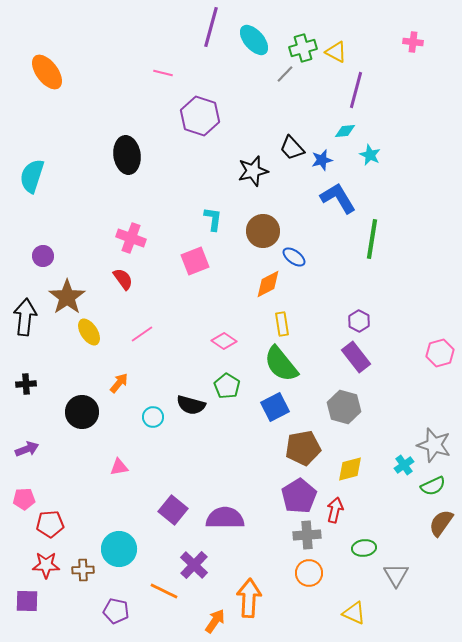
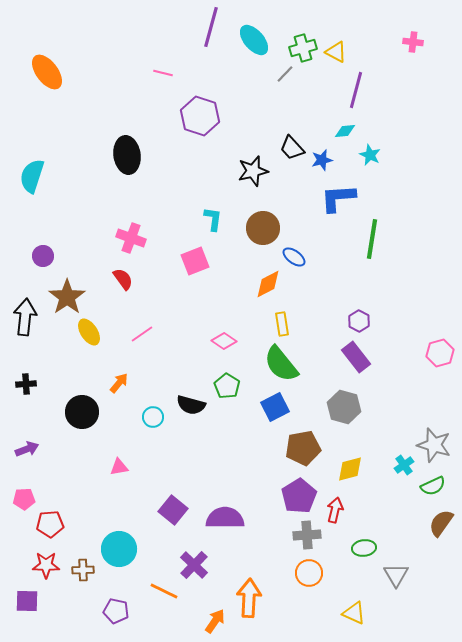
blue L-shape at (338, 198): rotated 63 degrees counterclockwise
brown circle at (263, 231): moved 3 px up
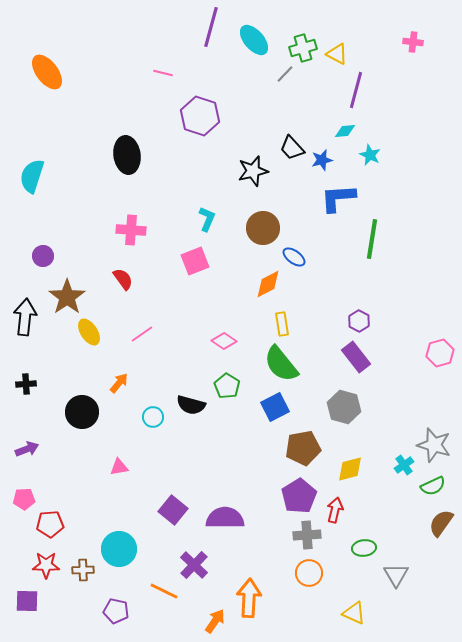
yellow triangle at (336, 52): moved 1 px right, 2 px down
cyan L-shape at (213, 219): moved 6 px left; rotated 15 degrees clockwise
pink cross at (131, 238): moved 8 px up; rotated 16 degrees counterclockwise
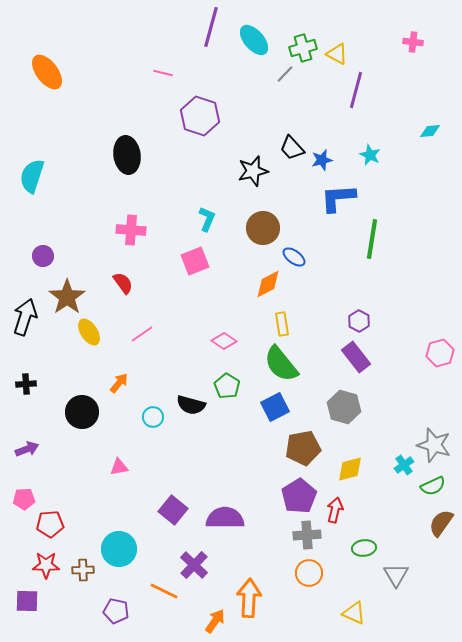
cyan diamond at (345, 131): moved 85 px right
red semicircle at (123, 279): moved 4 px down
black arrow at (25, 317): rotated 12 degrees clockwise
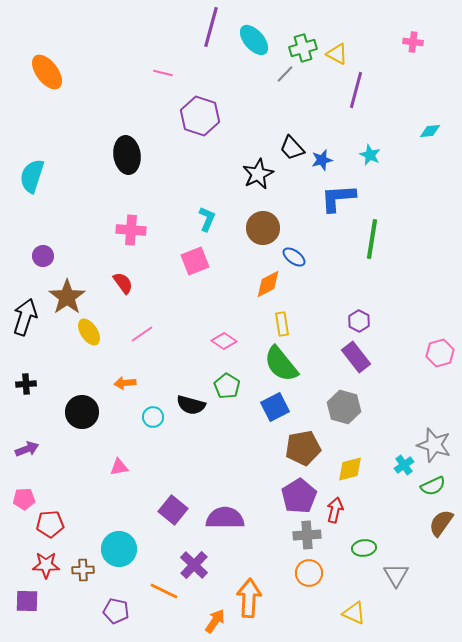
black star at (253, 171): moved 5 px right, 3 px down; rotated 12 degrees counterclockwise
orange arrow at (119, 383): moved 6 px right; rotated 135 degrees counterclockwise
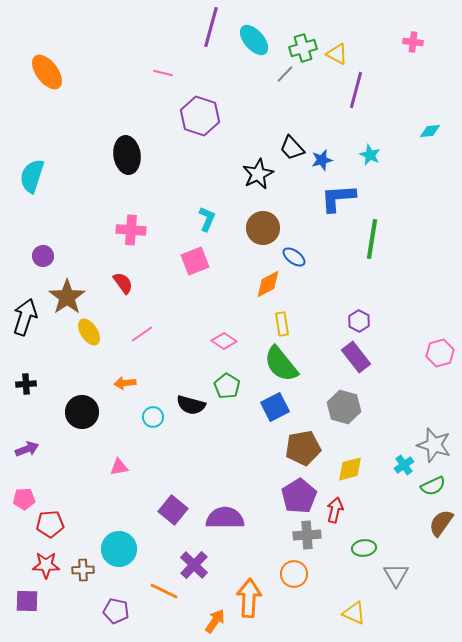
orange circle at (309, 573): moved 15 px left, 1 px down
